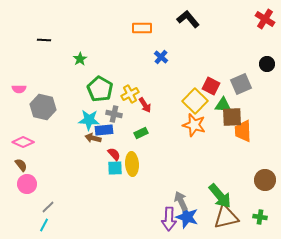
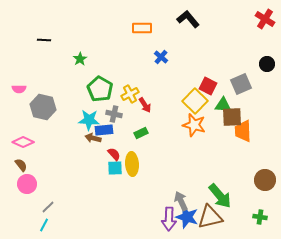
red square: moved 3 px left
brown triangle: moved 16 px left
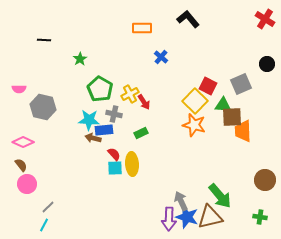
red arrow: moved 1 px left, 3 px up
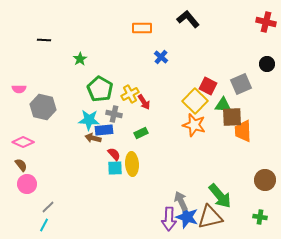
red cross: moved 1 px right, 3 px down; rotated 18 degrees counterclockwise
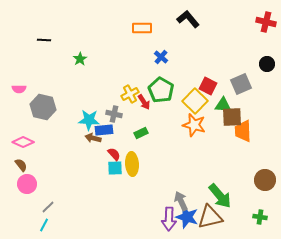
green pentagon: moved 61 px right, 1 px down
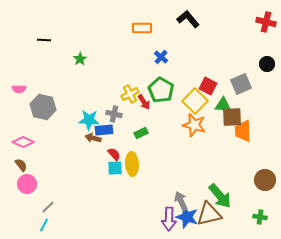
brown triangle: moved 1 px left, 3 px up
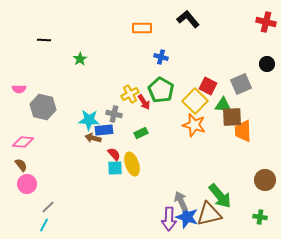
blue cross: rotated 24 degrees counterclockwise
pink diamond: rotated 20 degrees counterclockwise
yellow ellipse: rotated 15 degrees counterclockwise
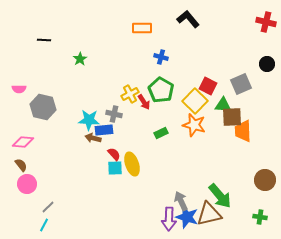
green rectangle: moved 20 px right
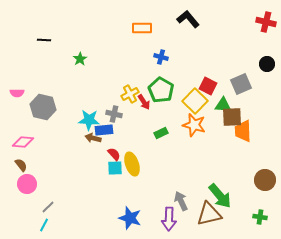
pink semicircle: moved 2 px left, 4 px down
blue star: moved 57 px left, 1 px down
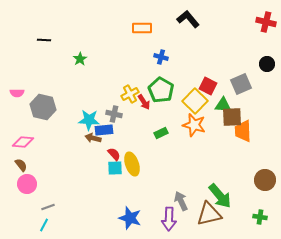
gray line: rotated 24 degrees clockwise
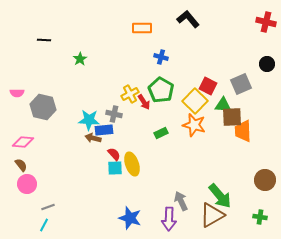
brown triangle: moved 3 px right, 1 px down; rotated 16 degrees counterclockwise
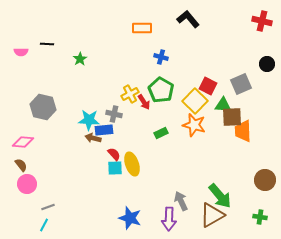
red cross: moved 4 px left, 1 px up
black line: moved 3 px right, 4 px down
pink semicircle: moved 4 px right, 41 px up
